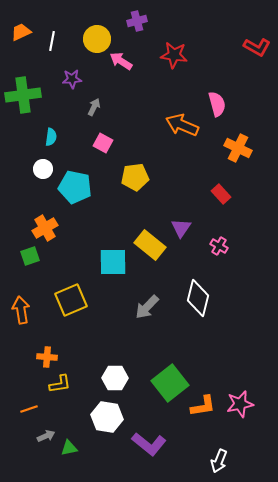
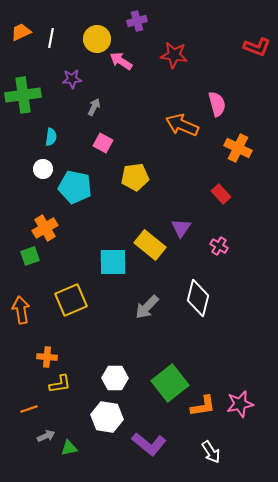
white line at (52, 41): moved 1 px left, 3 px up
red L-shape at (257, 47): rotated 8 degrees counterclockwise
white arrow at (219, 461): moved 8 px left, 9 px up; rotated 55 degrees counterclockwise
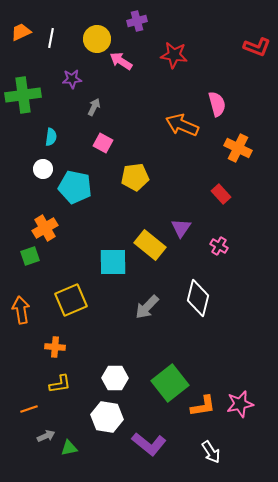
orange cross at (47, 357): moved 8 px right, 10 px up
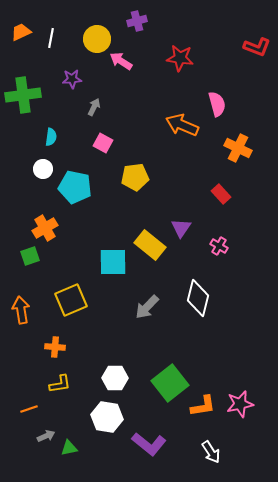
red star at (174, 55): moved 6 px right, 3 px down
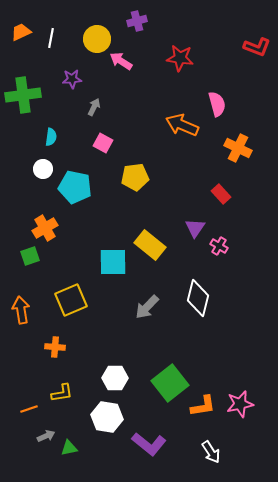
purple triangle at (181, 228): moved 14 px right
yellow L-shape at (60, 384): moved 2 px right, 9 px down
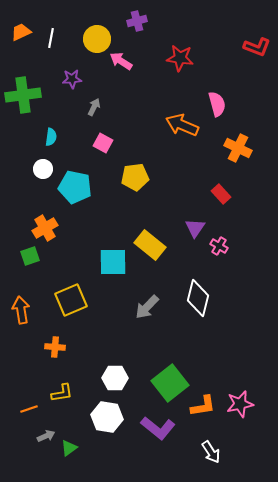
purple L-shape at (149, 444): moved 9 px right, 16 px up
green triangle at (69, 448): rotated 24 degrees counterclockwise
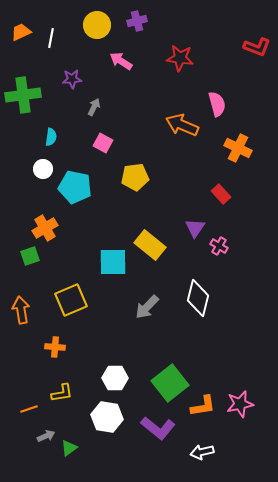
yellow circle at (97, 39): moved 14 px up
white arrow at (211, 452): moved 9 px left; rotated 110 degrees clockwise
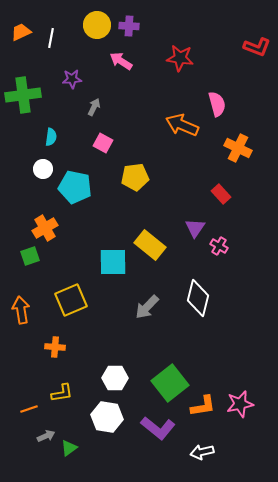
purple cross at (137, 21): moved 8 px left, 5 px down; rotated 18 degrees clockwise
